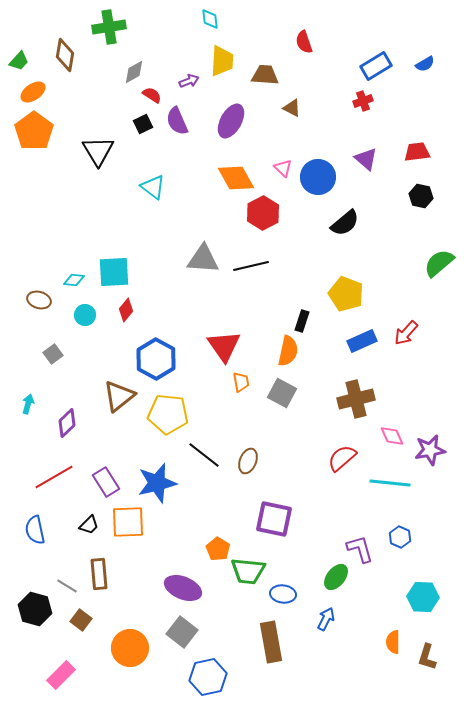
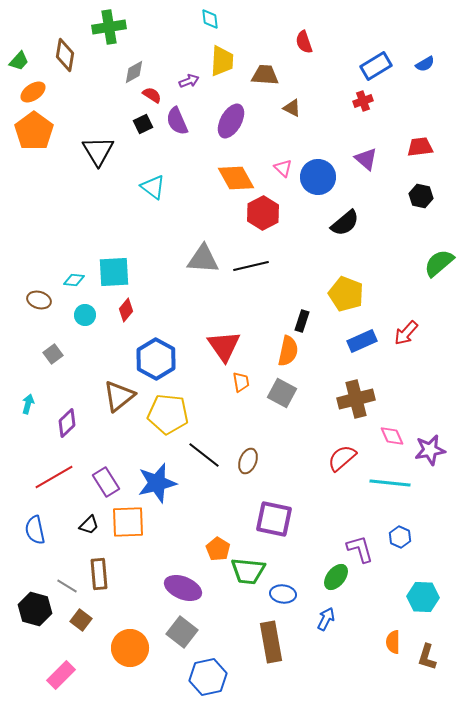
red trapezoid at (417, 152): moved 3 px right, 5 px up
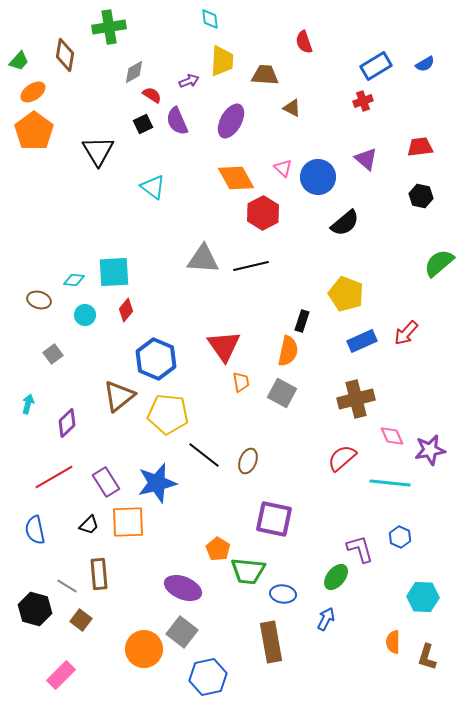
blue hexagon at (156, 359): rotated 6 degrees counterclockwise
orange circle at (130, 648): moved 14 px right, 1 px down
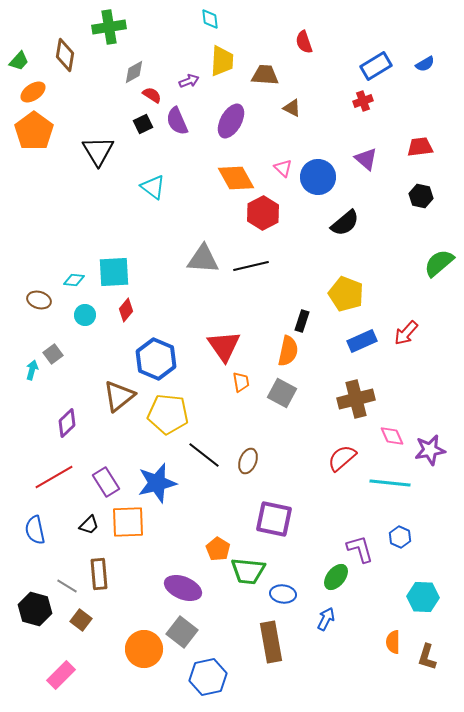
cyan arrow at (28, 404): moved 4 px right, 34 px up
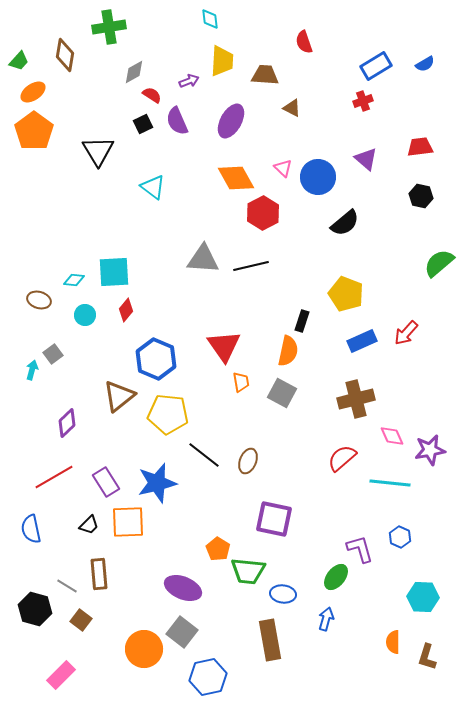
blue semicircle at (35, 530): moved 4 px left, 1 px up
blue arrow at (326, 619): rotated 10 degrees counterclockwise
brown rectangle at (271, 642): moved 1 px left, 2 px up
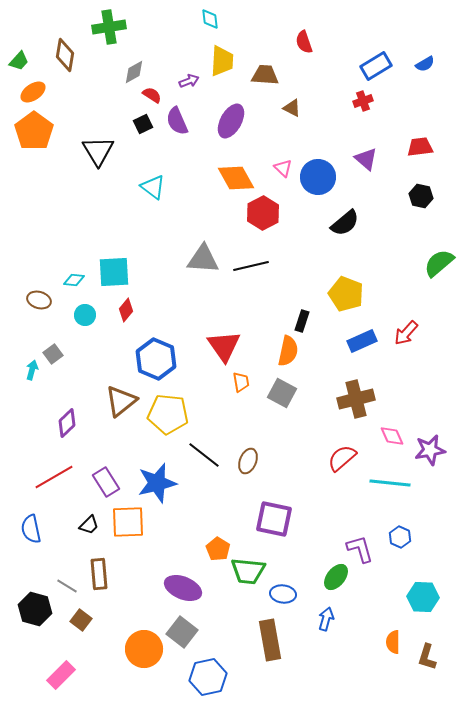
brown triangle at (119, 396): moved 2 px right, 5 px down
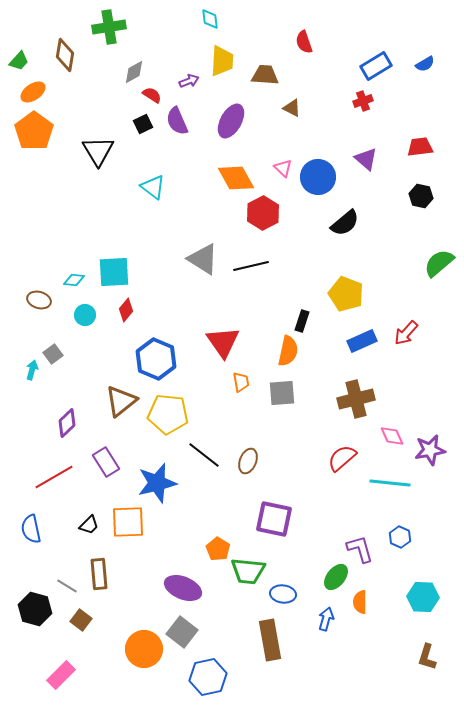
gray triangle at (203, 259): rotated 28 degrees clockwise
red triangle at (224, 346): moved 1 px left, 4 px up
gray square at (282, 393): rotated 32 degrees counterclockwise
purple rectangle at (106, 482): moved 20 px up
orange semicircle at (393, 642): moved 33 px left, 40 px up
